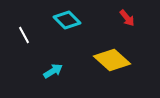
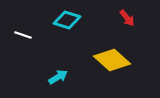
cyan diamond: rotated 28 degrees counterclockwise
white line: moved 1 px left; rotated 42 degrees counterclockwise
cyan arrow: moved 5 px right, 6 px down
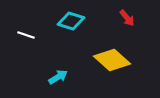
cyan diamond: moved 4 px right, 1 px down
white line: moved 3 px right
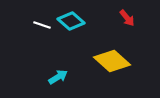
cyan diamond: rotated 24 degrees clockwise
white line: moved 16 px right, 10 px up
yellow diamond: moved 1 px down
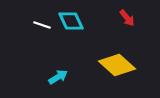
cyan diamond: rotated 24 degrees clockwise
yellow diamond: moved 5 px right, 4 px down
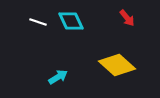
white line: moved 4 px left, 3 px up
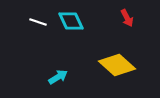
red arrow: rotated 12 degrees clockwise
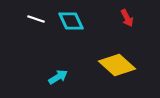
white line: moved 2 px left, 3 px up
